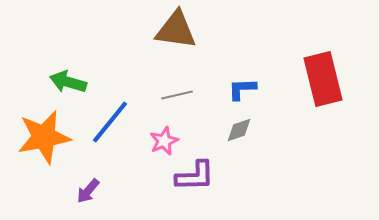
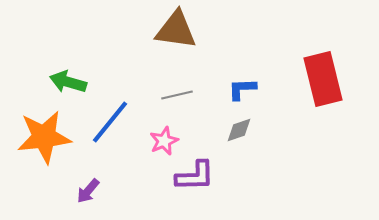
orange star: rotated 4 degrees clockwise
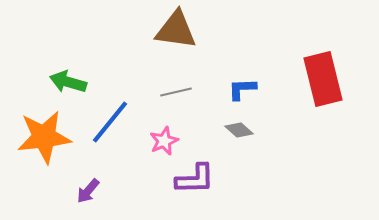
gray line: moved 1 px left, 3 px up
gray diamond: rotated 60 degrees clockwise
purple L-shape: moved 3 px down
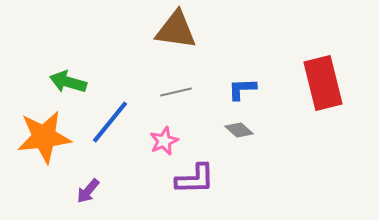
red rectangle: moved 4 px down
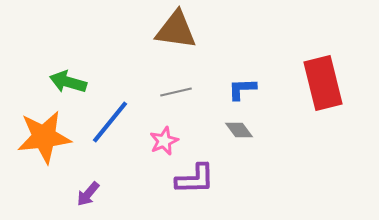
gray diamond: rotated 12 degrees clockwise
purple arrow: moved 3 px down
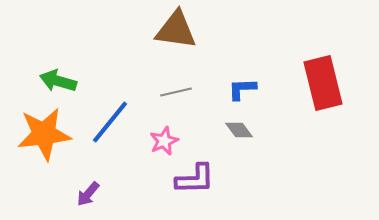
green arrow: moved 10 px left, 1 px up
orange star: moved 3 px up
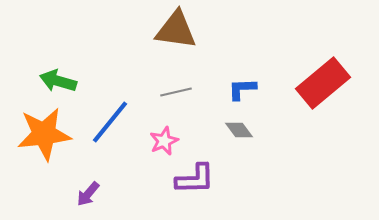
red rectangle: rotated 64 degrees clockwise
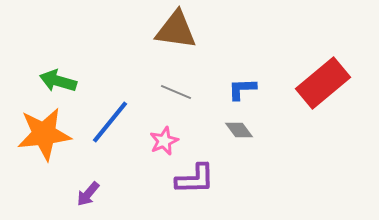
gray line: rotated 36 degrees clockwise
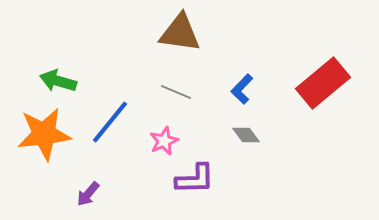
brown triangle: moved 4 px right, 3 px down
blue L-shape: rotated 44 degrees counterclockwise
gray diamond: moved 7 px right, 5 px down
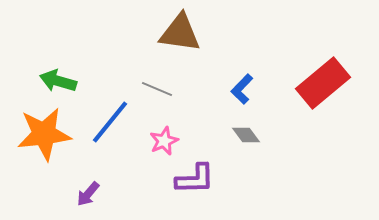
gray line: moved 19 px left, 3 px up
